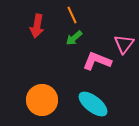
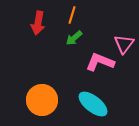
orange line: rotated 42 degrees clockwise
red arrow: moved 1 px right, 3 px up
pink L-shape: moved 3 px right, 1 px down
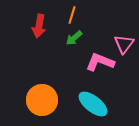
red arrow: moved 1 px right, 3 px down
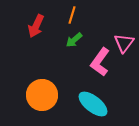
red arrow: moved 3 px left; rotated 15 degrees clockwise
green arrow: moved 2 px down
pink triangle: moved 1 px up
pink L-shape: rotated 76 degrees counterclockwise
orange circle: moved 5 px up
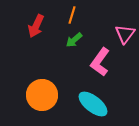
pink triangle: moved 1 px right, 9 px up
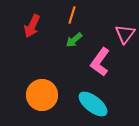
red arrow: moved 4 px left
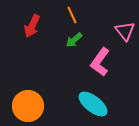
orange line: rotated 42 degrees counterclockwise
pink triangle: moved 3 px up; rotated 15 degrees counterclockwise
orange circle: moved 14 px left, 11 px down
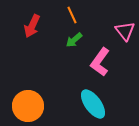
cyan ellipse: rotated 16 degrees clockwise
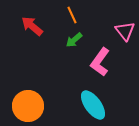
red arrow: rotated 105 degrees clockwise
cyan ellipse: moved 1 px down
